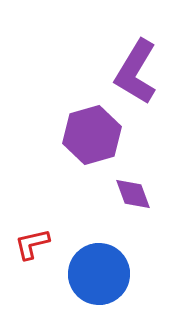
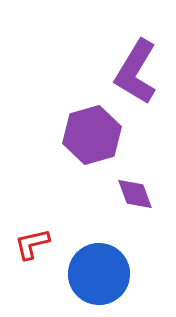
purple diamond: moved 2 px right
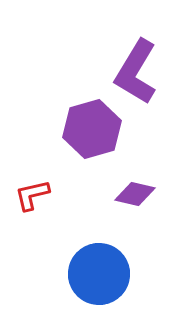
purple hexagon: moved 6 px up
purple diamond: rotated 57 degrees counterclockwise
red L-shape: moved 49 px up
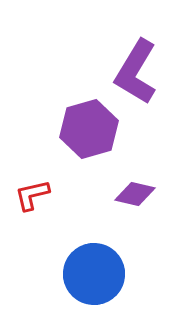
purple hexagon: moved 3 px left
blue circle: moved 5 px left
